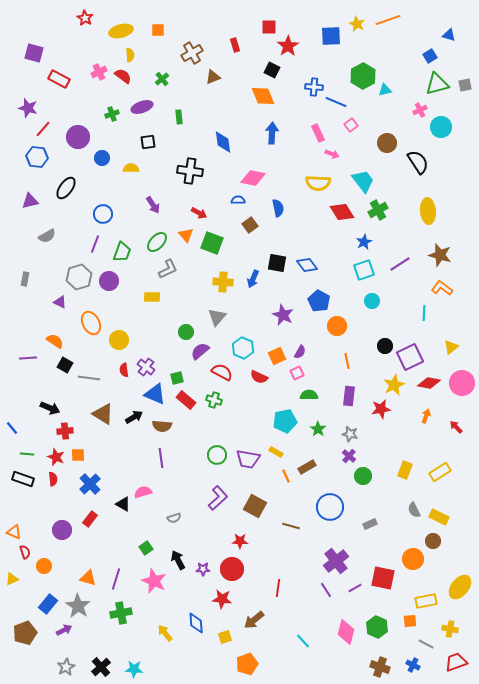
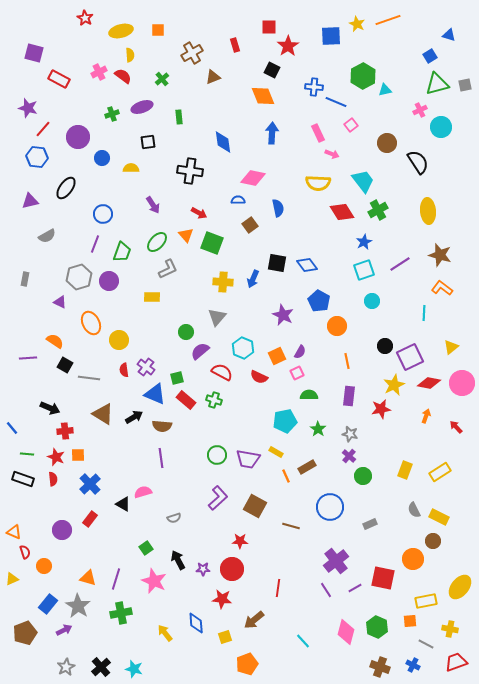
cyan star at (134, 669): rotated 12 degrees clockwise
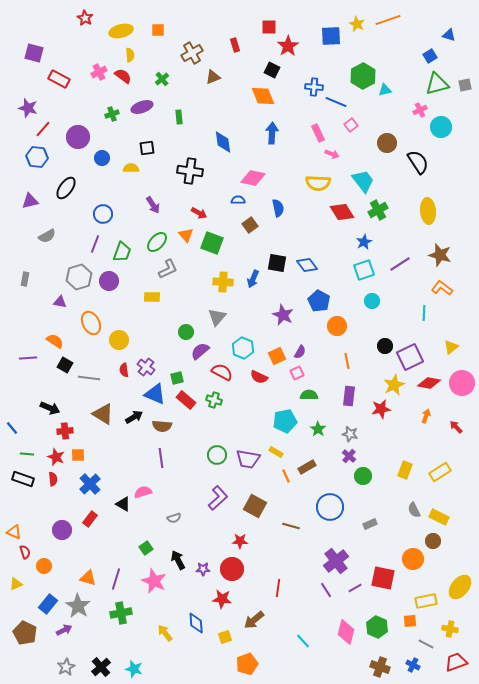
black square at (148, 142): moved 1 px left, 6 px down
purple triangle at (60, 302): rotated 16 degrees counterclockwise
yellow triangle at (12, 579): moved 4 px right, 5 px down
brown pentagon at (25, 633): rotated 25 degrees counterclockwise
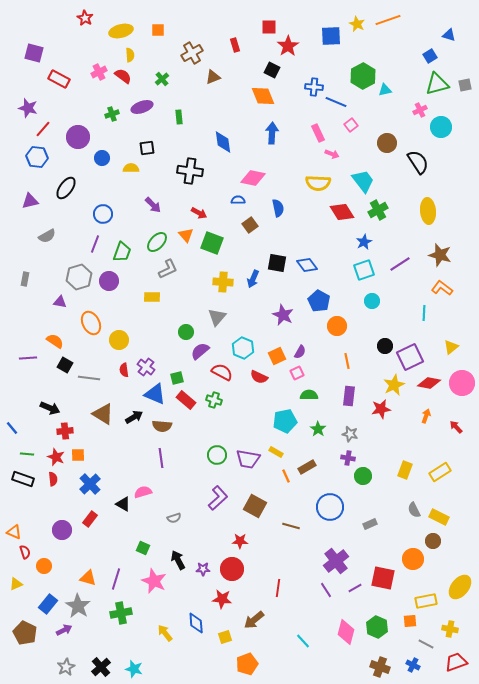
purple arrow at (153, 205): rotated 12 degrees counterclockwise
purple cross at (349, 456): moved 1 px left, 2 px down; rotated 32 degrees counterclockwise
green square at (146, 548): moved 3 px left; rotated 32 degrees counterclockwise
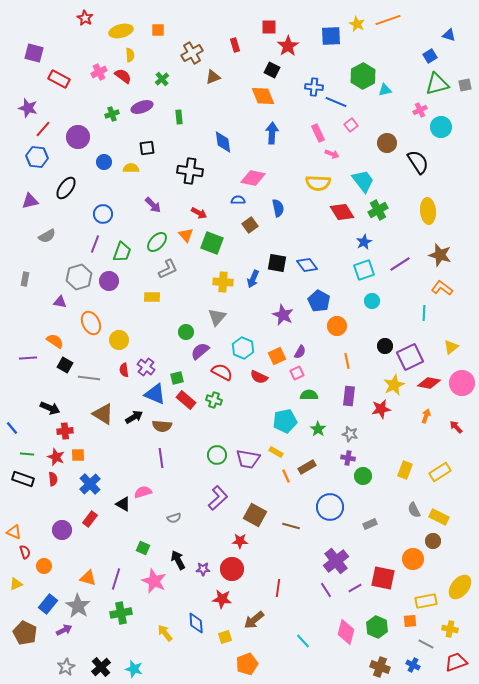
blue circle at (102, 158): moved 2 px right, 4 px down
brown square at (255, 506): moved 9 px down
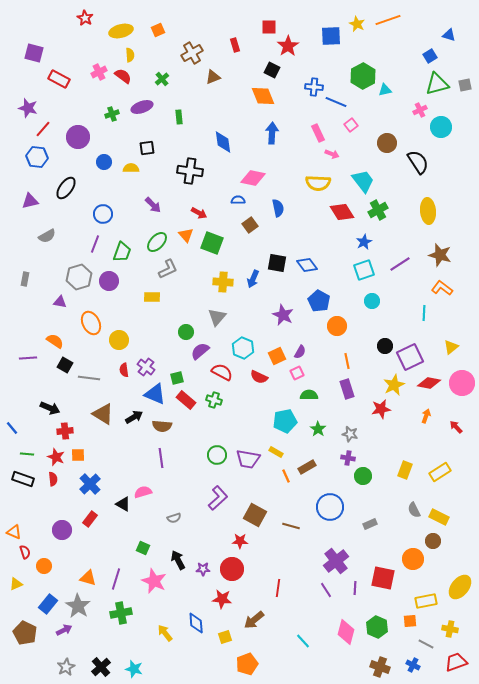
orange square at (158, 30): rotated 24 degrees counterclockwise
purple rectangle at (349, 396): moved 2 px left, 7 px up; rotated 24 degrees counterclockwise
purple line at (355, 588): rotated 56 degrees counterclockwise
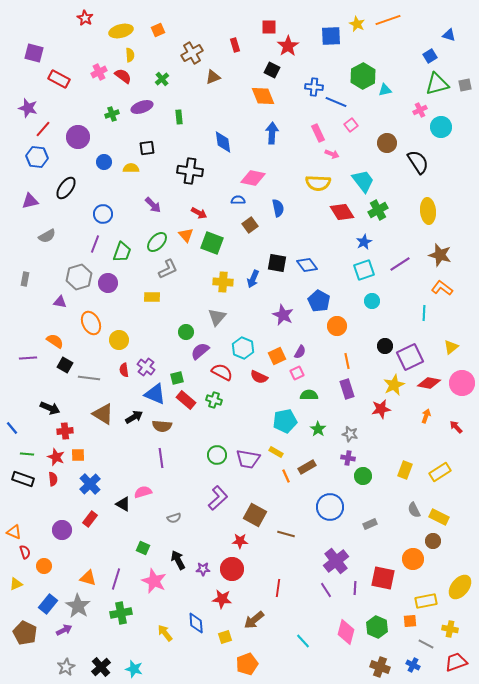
purple circle at (109, 281): moved 1 px left, 2 px down
brown line at (291, 526): moved 5 px left, 8 px down
